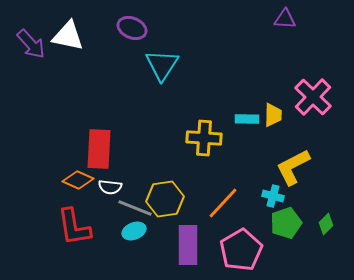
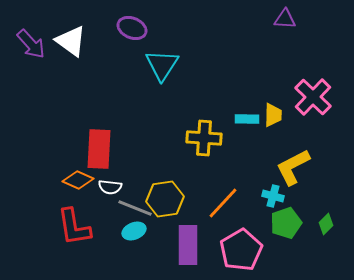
white triangle: moved 3 px right, 5 px down; rotated 24 degrees clockwise
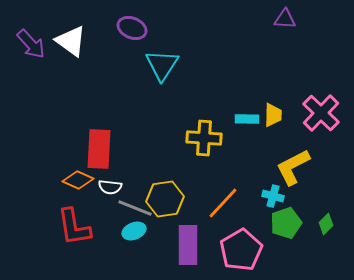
pink cross: moved 8 px right, 16 px down
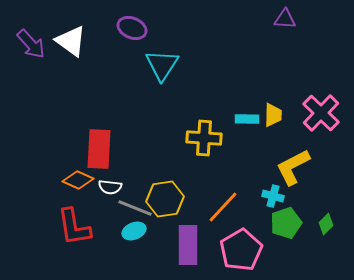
orange line: moved 4 px down
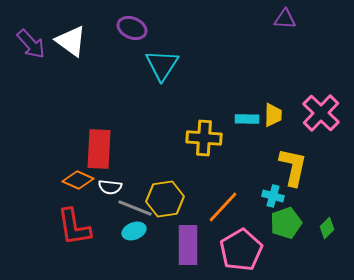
yellow L-shape: rotated 129 degrees clockwise
green diamond: moved 1 px right, 4 px down
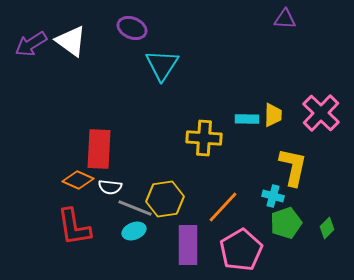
purple arrow: rotated 100 degrees clockwise
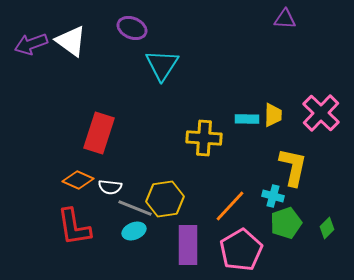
purple arrow: rotated 12 degrees clockwise
red rectangle: moved 16 px up; rotated 15 degrees clockwise
orange line: moved 7 px right, 1 px up
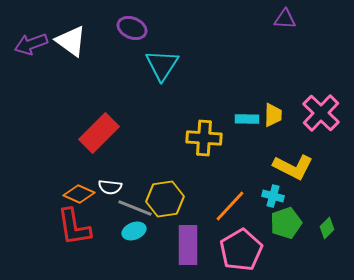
red rectangle: rotated 27 degrees clockwise
yellow L-shape: rotated 105 degrees clockwise
orange diamond: moved 1 px right, 14 px down
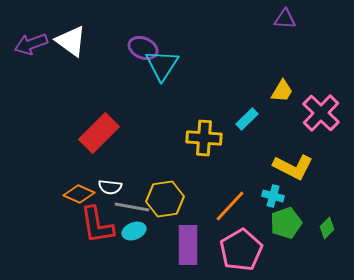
purple ellipse: moved 11 px right, 20 px down
yellow trapezoid: moved 9 px right, 24 px up; rotated 30 degrees clockwise
cyan rectangle: rotated 45 degrees counterclockwise
gray line: moved 3 px left, 1 px up; rotated 12 degrees counterclockwise
red L-shape: moved 23 px right, 2 px up
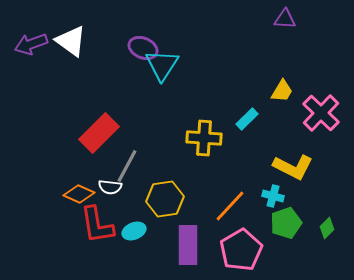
gray line: moved 5 px left, 41 px up; rotated 72 degrees counterclockwise
